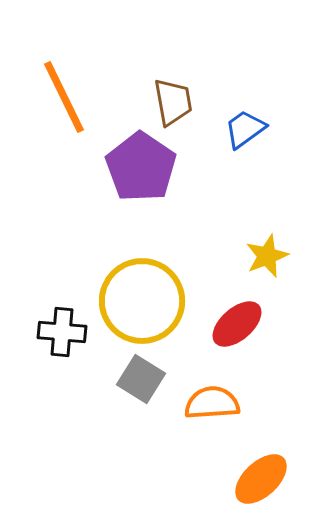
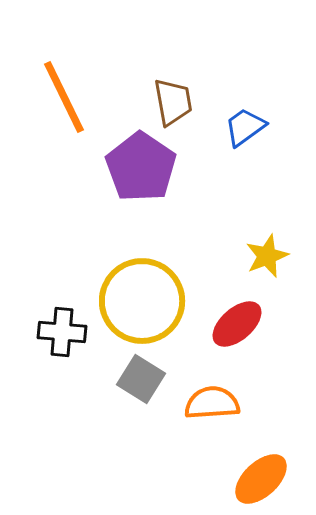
blue trapezoid: moved 2 px up
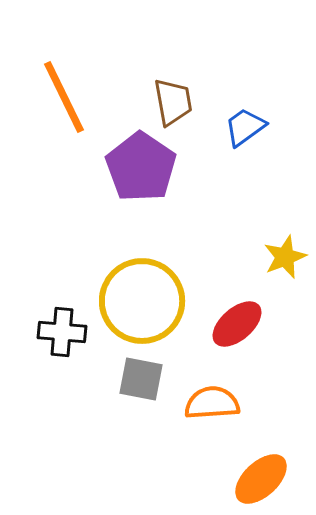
yellow star: moved 18 px right, 1 px down
gray square: rotated 21 degrees counterclockwise
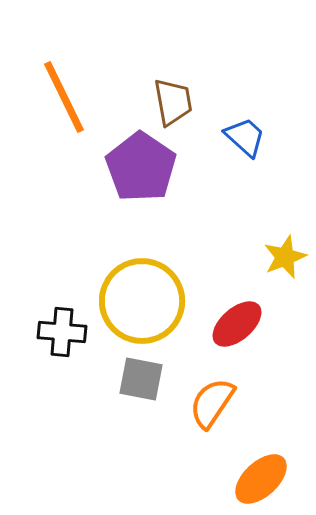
blue trapezoid: moved 10 px down; rotated 78 degrees clockwise
orange semicircle: rotated 52 degrees counterclockwise
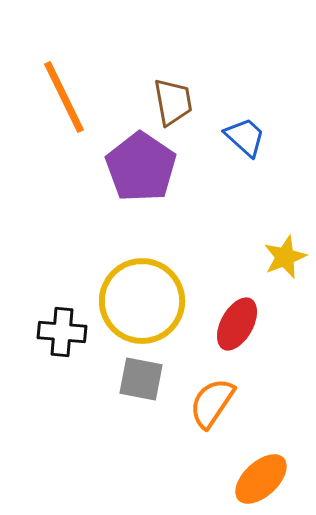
red ellipse: rotated 20 degrees counterclockwise
